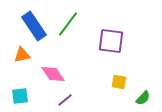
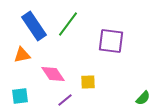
yellow square: moved 31 px left; rotated 14 degrees counterclockwise
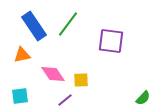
yellow square: moved 7 px left, 2 px up
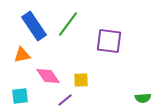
purple square: moved 2 px left
pink diamond: moved 5 px left, 2 px down
green semicircle: rotated 42 degrees clockwise
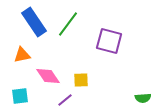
blue rectangle: moved 4 px up
purple square: rotated 8 degrees clockwise
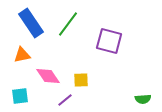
blue rectangle: moved 3 px left, 1 px down
green semicircle: moved 1 px down
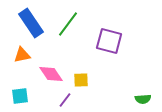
pink diamond: moved 3 px right, 2 px up
purple line: rotated 14 degrees counterclockwise
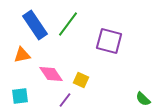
blue rectangle: moved 4 px right, 2 px down
yellow square: rotated 28 degrees clockwise
green semicircle: rotated 49 degrees clockwise
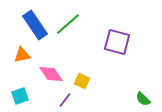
green line: rotated 12 degrees clockwise
purple square: moved 8 px right, 1 px down
yellow square: moved 1 px right, 1 px down
cyan square: rotated 12 degrees counterclockwise
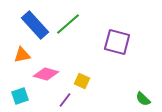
blue rectangle: rotated 8 degrees counterclockwise
pink diamond: moved 5 px left; rotated 40 degrees counterclockwise
